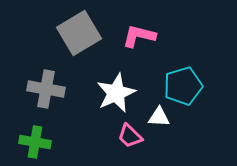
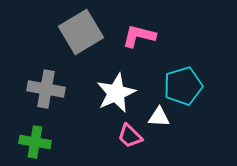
gray square: moved 2 px right, 1 px up
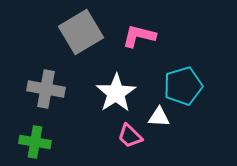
white star: rotated 9 degrees counterclockwise
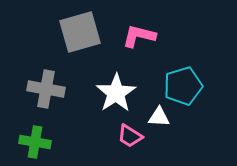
gray square: moved 1 px left; rotated 15 degrees clockwise
pink trapezoid: rotated 12 degrees counterclockwise
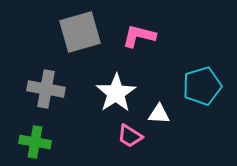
cyan pentagon: moved 19 px right
white triangle: moved 3 px up
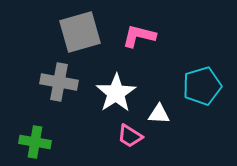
gray cross: moved 13 px right, 7 px up
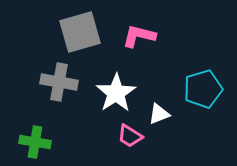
cyan pentagon: moved 1 px right, 3 px down
white triangle: rotated 25 degrees counterclockwise
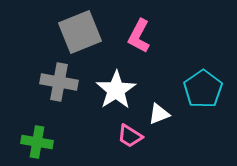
gray square: rotated 6 degrees counterclockwise
pink L-shape: rotated 76 degrees counterclockwise
cyan pentagon: rotated 18 degrees counterclockwise
white star: moved 3 px up
green cross: moved 2 px right
